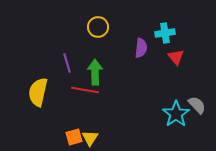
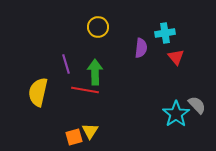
purple line: moved 1 px left, 1 px down
yellow triangle: moved 7 px up
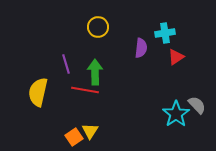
red triangle: rotated 36 degrees clockwise
orange square: rotated 18 degrees counterclockwise
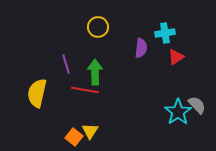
yellow semicircle: moved 1 px left, 1 px down
cyan star: moved 2 px right, 2 px up
orange square: rotated 18 degrees counterclockwise
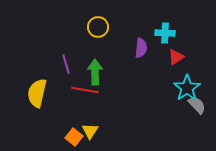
cyan cross: rotated 12 degrees clockwise
cyan star: moved 9 px right, 24 px up
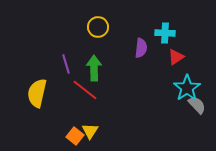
green arrow: moved 1 px left, 4 px up
red line: rotated 28 degrees clockwise
orange square: moved 1 px right, 1 px up
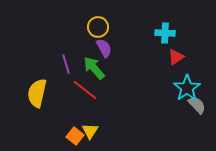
purple semicircle: moved 37 px left; rotated 36 degrees counterclockwise
green arrow: rotated 40 degrees counterclockwise
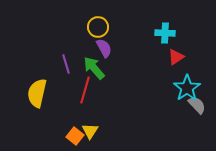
red line: rotated 68 degrees clockwise
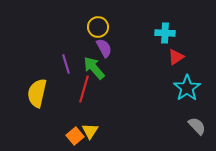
red line: moved 1 px left, 1 px up
gray semicircle: moved 21 px down
orange square: rotated 12 degrees clockwise
